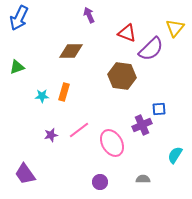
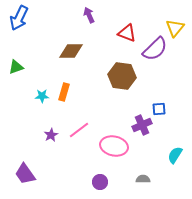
purple semicircle: moved 4 px right
green triangle: moved 1 px left
purple star: rotated 16 degrees counterclockwise
pink ellipse: moved 2 px right, 3 px down; rotated 48 degrees counterclockwise
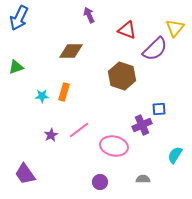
red triangle: moved 3 px up
brown hexagon: rotated 12 degrees clockwise
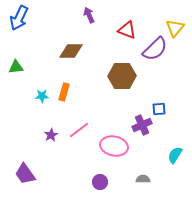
green triangle: rotated 14 degrees clockwise
brown hexagon: rotated 20 degrees counterclockwise
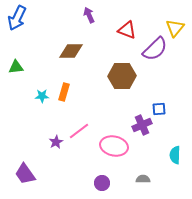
blue arrow: moved 2 px left
pink line: moved 1 px down
purple star: moved 5 px right, 7 px down
cyan semicircle: rotated 30 degrees counterclockwise
purple circle: moved 2 px right, 1 px down
